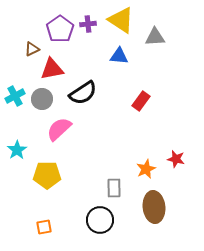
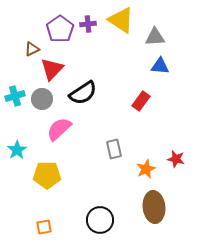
blue triangle: moved 41 px right, 10 px down
red triangle: rotated 35 degrees counterclockwise
cyan cross: rotated 12 degrees clockwise
gray rectangle: moved 39 px up; rotated 12 degrees counterclockwise
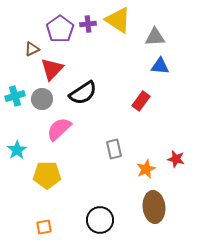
yellow triangle: moved 3 px left
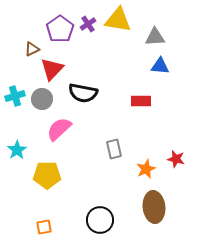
yellow triangle: rotated 24 degrees counterclockwise
purple cross: rotated 28 degrees counterclockwise
black semicircle: rotated 44 degrees clockwise
red rectangle: rotated 54 degrees clockwise
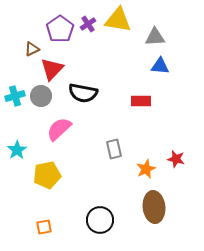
gray circle: moved 1 px left, 3 px up
yellow pentagon: rotated 12 degrees counterclockwise
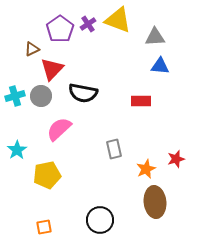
yellow triangle: rotated 12 degrees clockwise
red star: rotated 30 degrees counterclockwise
brown ellipse: moved 1 px right, 5 px up
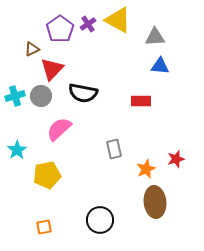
yellow triangle: rotated 8 degrees clockwise
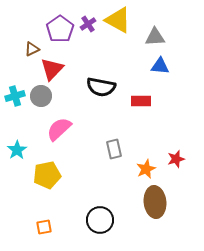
black semicircle: moved 18 px right, 6 px up
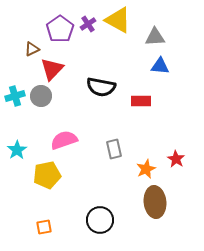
pink semicircle: moved 5 px right, 11 px down; rotated 24 degrees clockwise
red star: rotated 24 degrees counterclockwise
